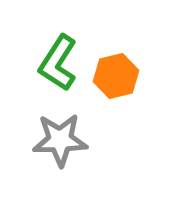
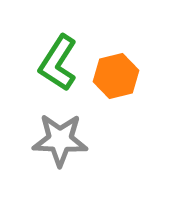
gray star: rotated 4 degrees clockwise
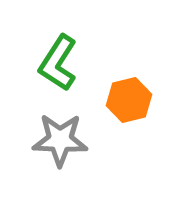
orange hexagon: moved 13 px right, 24 px down
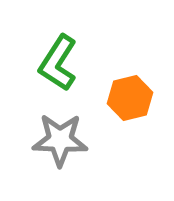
orange hexagon: moved 1 px right, 2 px up
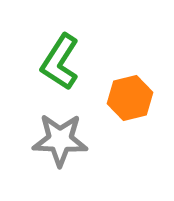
green L-shape: moved 2 px right, 1 px up
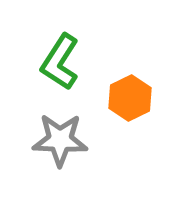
orange hexagon: rotated 12 degrees counterclockwise
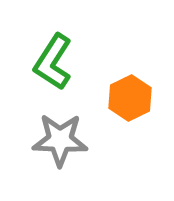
green L-shape: moved 7 px left
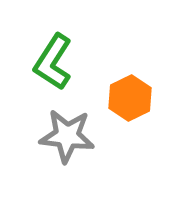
gray star: moved 7 px right, 4 px up; rotated 4 degrees clockwise
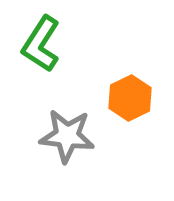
green L-shape: moved 12 px left, 18 px up
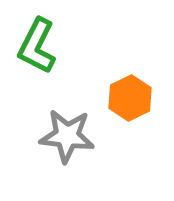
green L-shape: moved 4 px left, 2 px down; rotated 6 degrees counterclockwise
